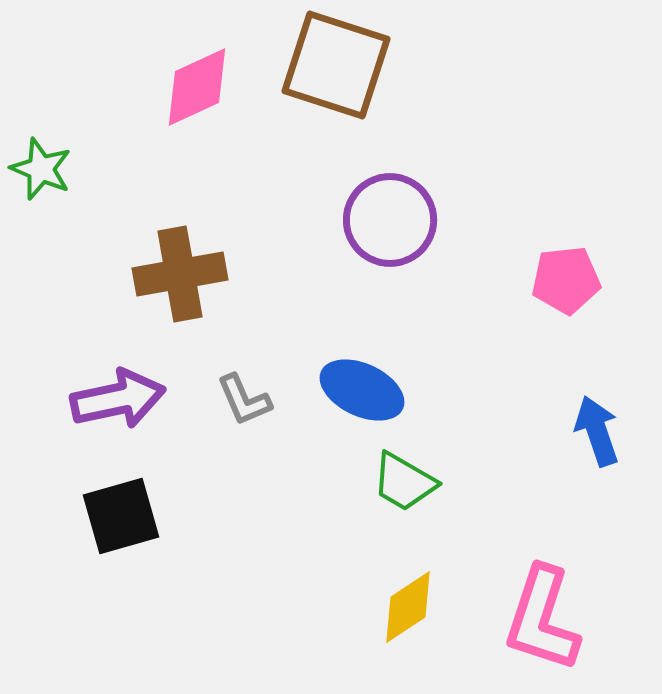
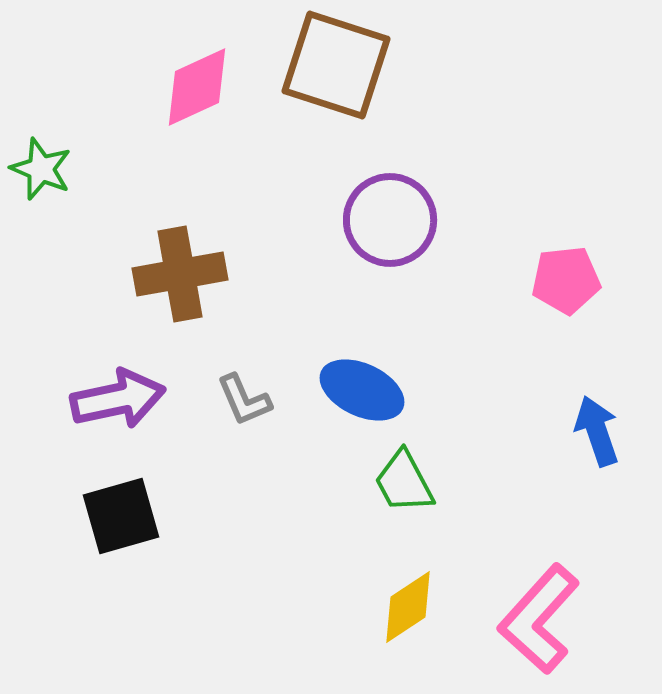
green trapezoid: rotated 32 degrees clockwise
pink L-shape: moved 3 px left; rotated 24 degrees clockwise
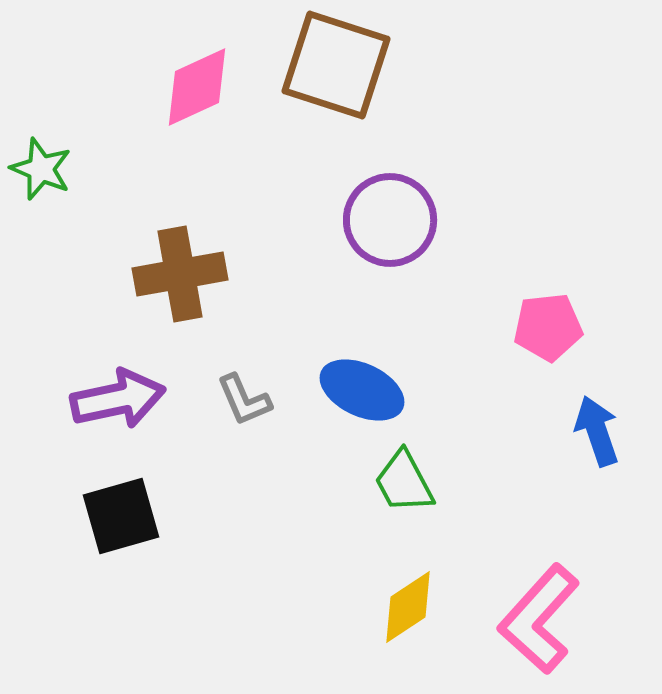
pink pentagon: moved 18 px left, 47 px down
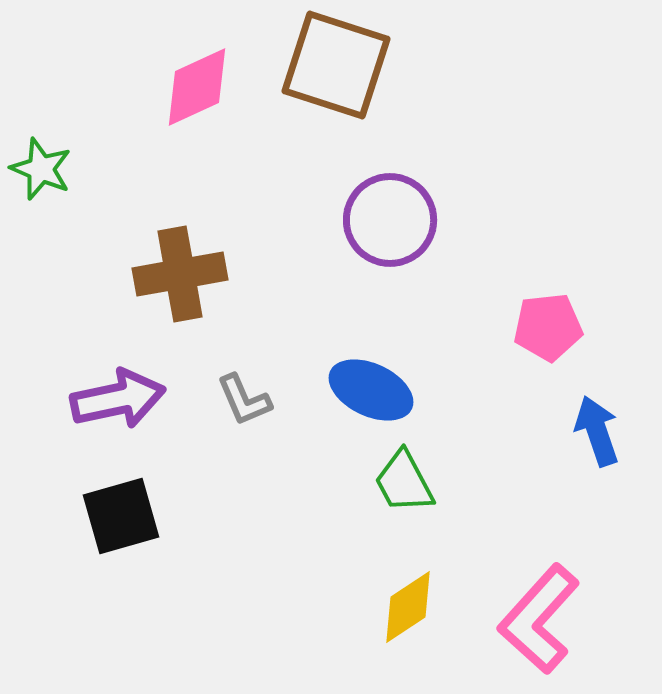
blue ellipse: moved 9 px right
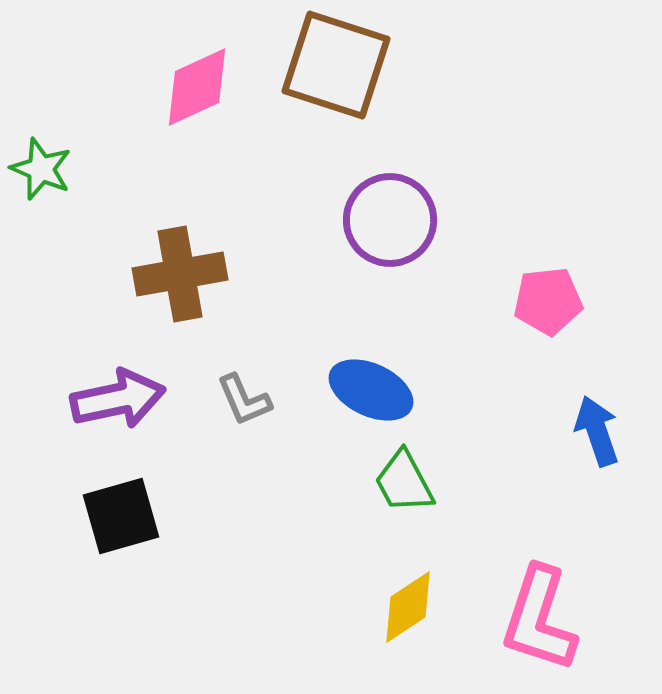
pink pentagon: moved 26 px up
pink L-shape: rotated 24 degrees counterclockwise
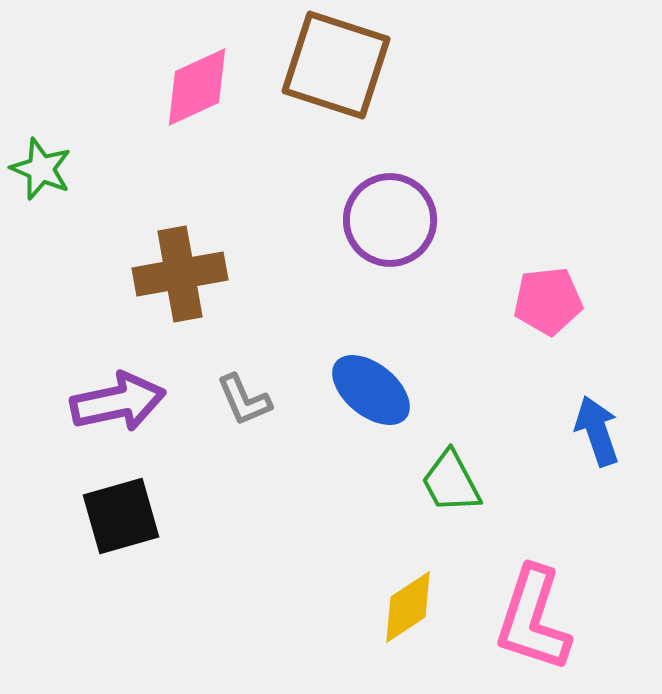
blue ellipse: rotated 14 degrees clockwise
purple arrow: moved 3 px down
green trapezoid: moved 47 px right
pink L-shape: moved 6 px left
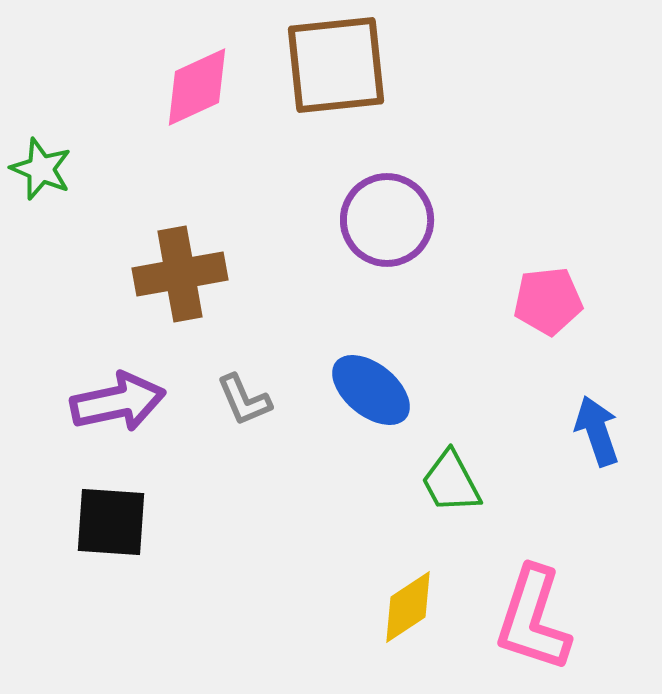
brown square: rotated 24 degrees counterclockwise
purple circle: moved 3 px left
black square: moved 10 px left, 6 px down; rotated 20 degrees clockwise
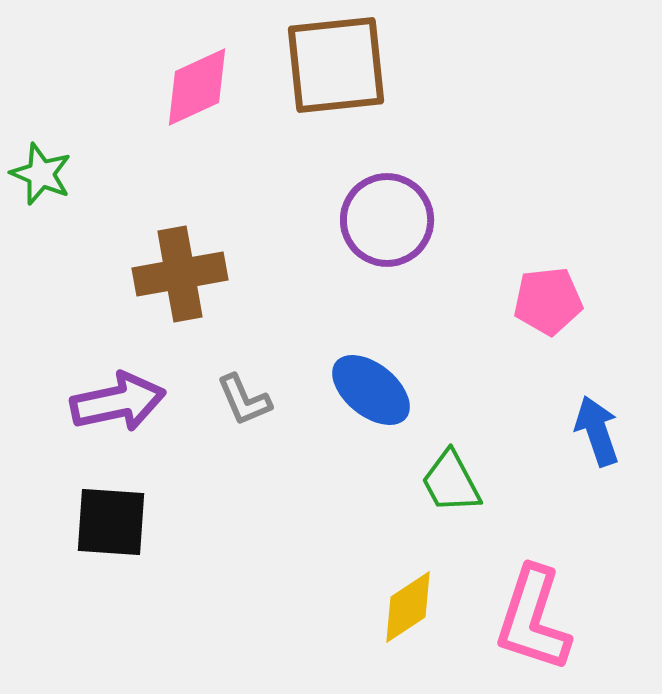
green star: moved 5 px down
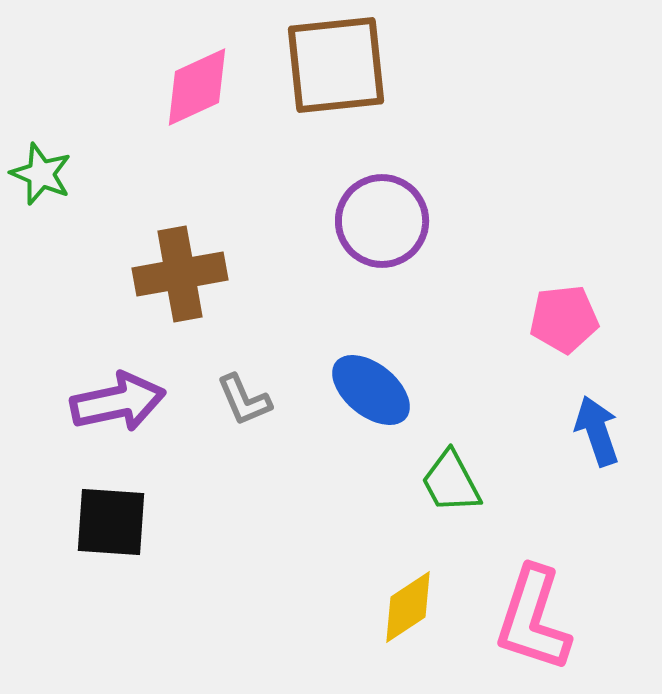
purple circle: moved 5 px left, 1 px down
pink pentagon: moved 16 px right, 18 px down
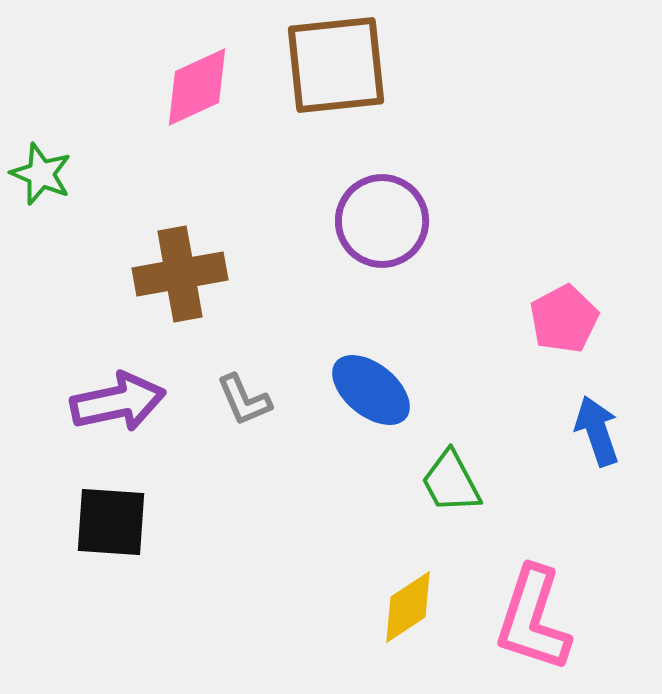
pink pentagon: rotated 22 degrees counterclockwise
